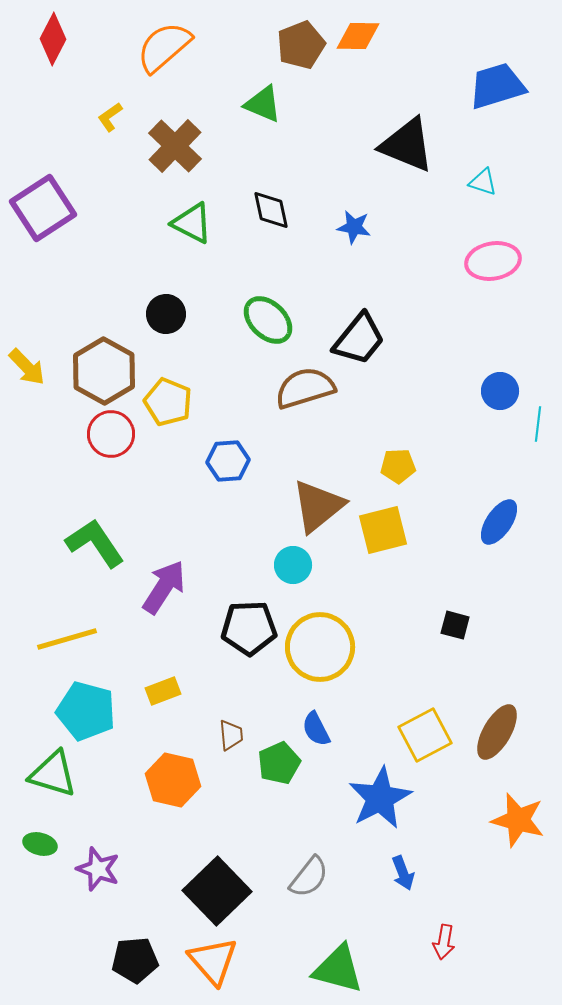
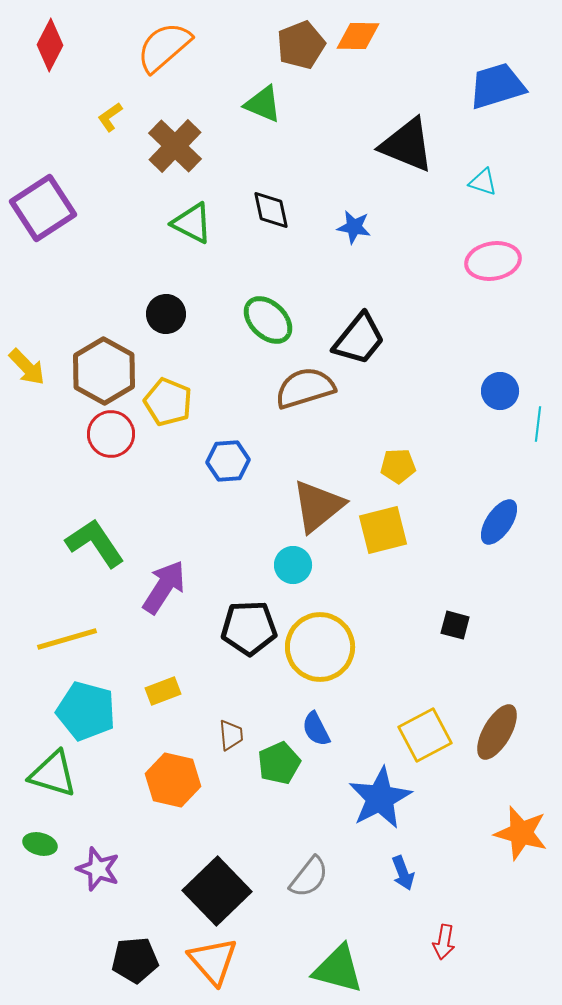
red diamond at (53, 39): moved 3 px left, 6 px down
orange star at (518, 820): moved 3 px right, 13 px down
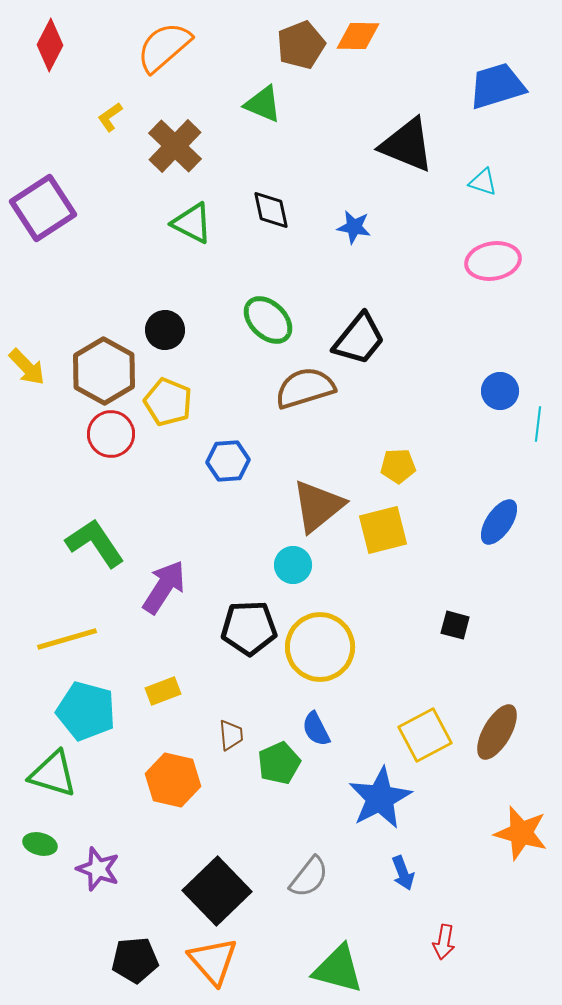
black circle at (166, 314): moved 1 px left, 16 px down
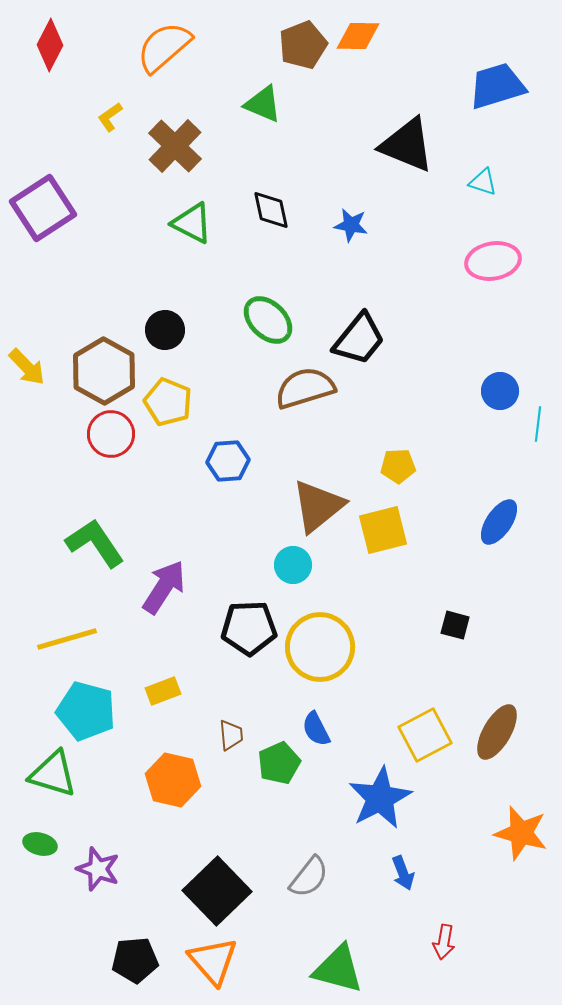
brown pentagon at (301, 45): moved 2 px right
blue star at (354, 227): moved 3 px left, 2 px up
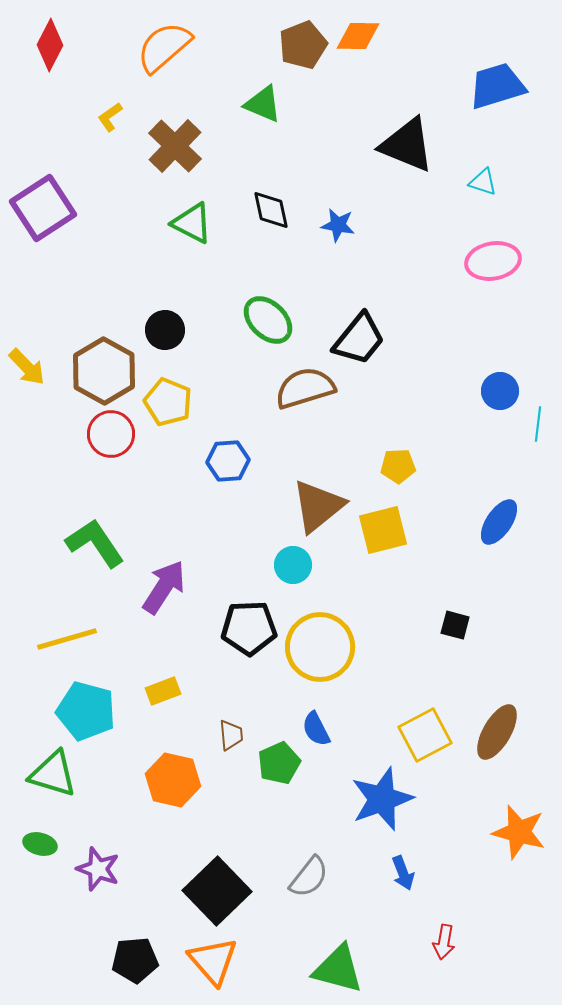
blue star at (351, 225): moved 13 px left
blue star at (380, 798): moved 2 px right, 1 px down; rotated 8 degrees clockwise
orange star at (521, 833): moved 2 px left, 1 px up
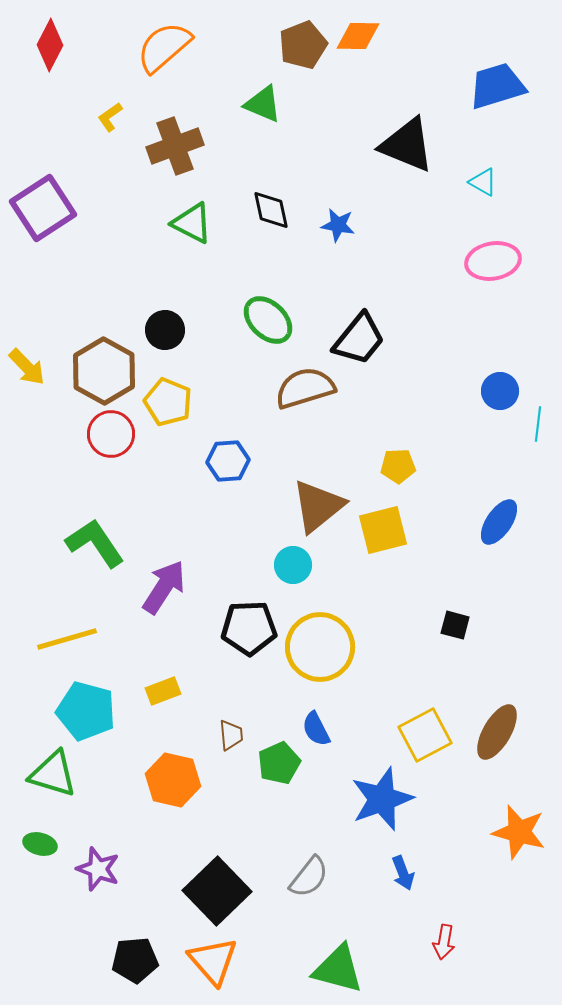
brown cross at (175, 146): rotated 26 degrees clockwise
cyan triangle at (483, 182): rotated 12 degrees clockwise
